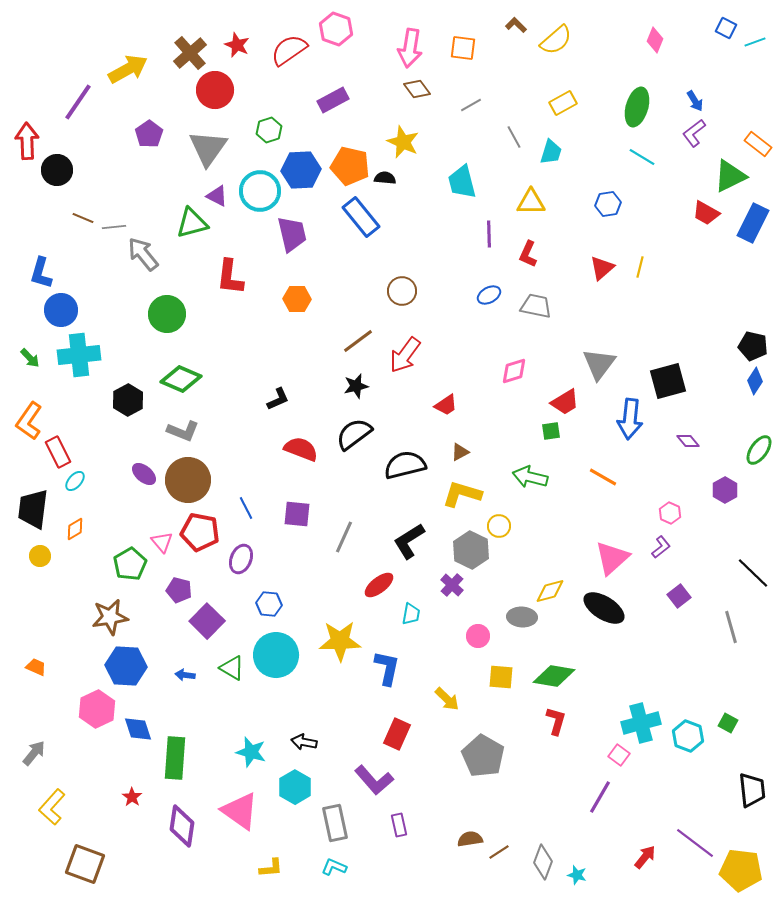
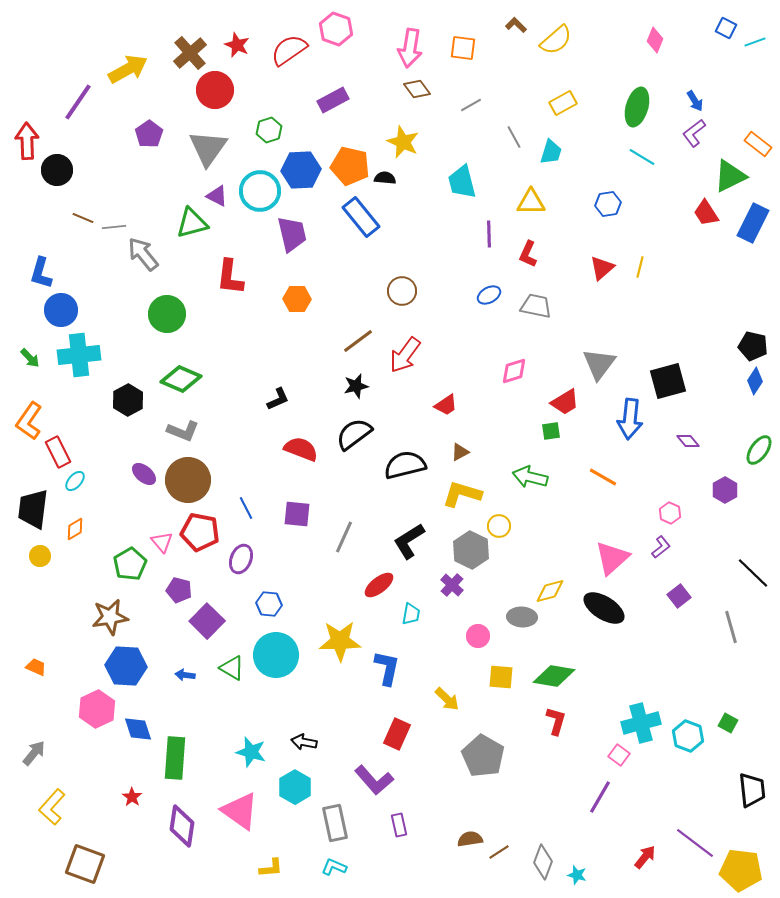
red trapezoid at (706, 213): rotated 28 degrees clockwise
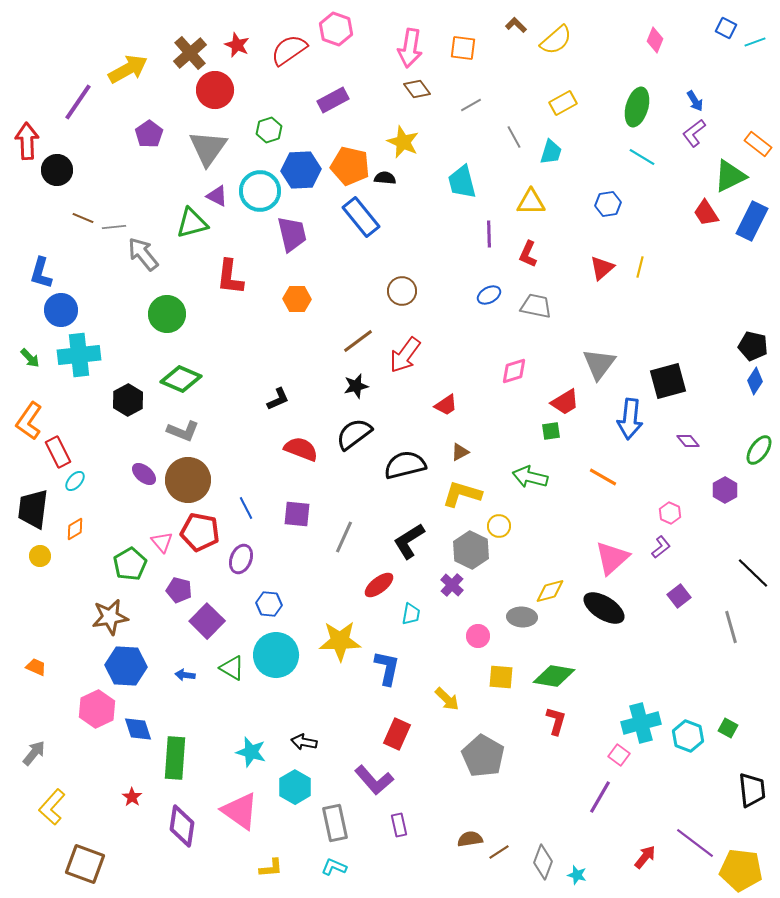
blue rectangle at (753, 223): moved 1 px left, 2 px up
green square at (728, 723): moved 5 px down
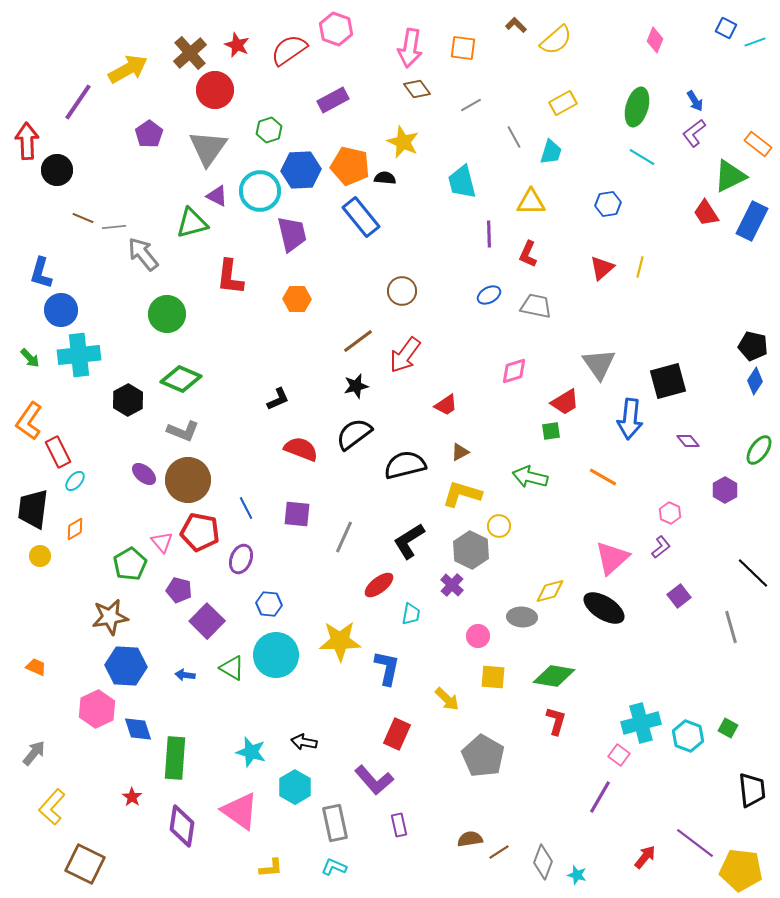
gray triangle at (599, 364): rotated 12 degrees counterclockwise
yellow square at (501, 677): moved 8 px left
brown square at (85, 864): rotated 6 degrees clockwise
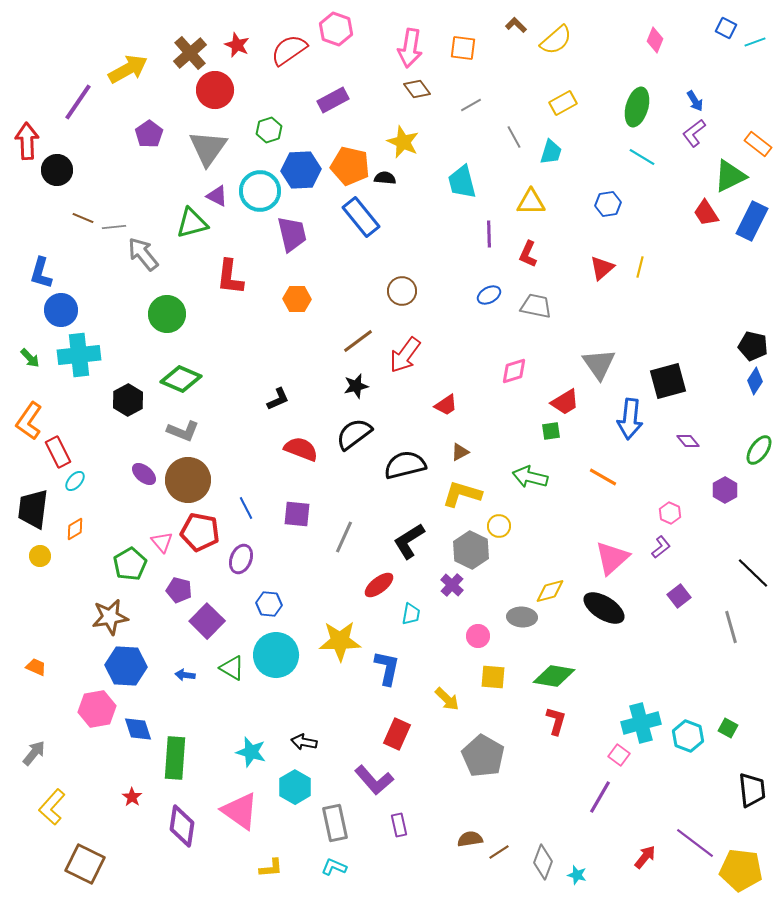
pink hexagon at (97, 709): rotated 15 degrees clockwise
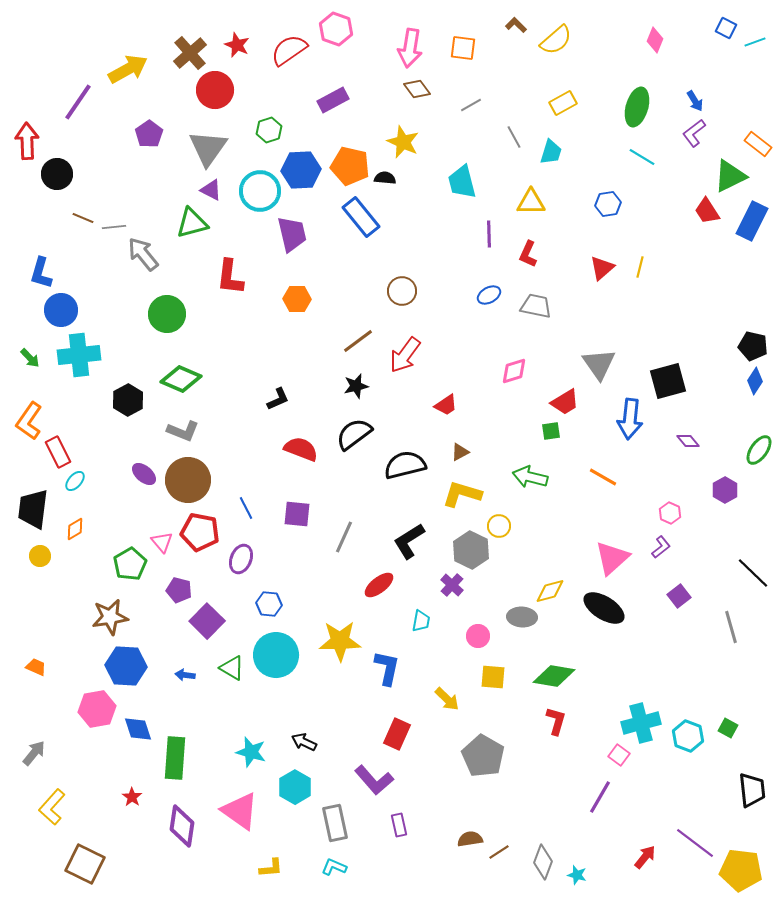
black circle at (57, 170): moved 4 px down
purple triangle at (217, 196): moved 6 px left, 6 px up
red trapezoid at (706, 213): moved 1 px right, 2 px up
cyan trapezoid at (411, 614): moved 10 px right, 7 px down
black arrow at (304, 742): rotated 15 degrees clockwise
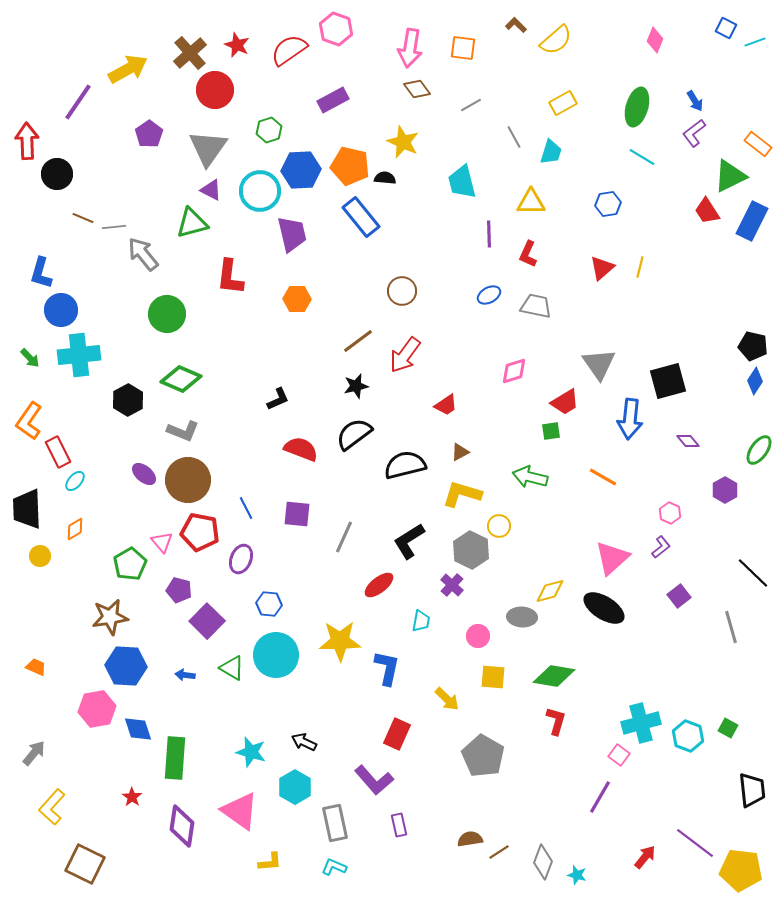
black trapezoid at (33, 509): moved 6 px left; rotated 9 degrees counterclockwise
yellow L-shape at (271, 868): moved 1 px left, 6 px up
